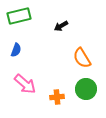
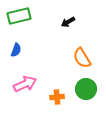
black arrow: moved 7 px right, 4 px up
pink arrow: rotated 65 degrees counterclockwise
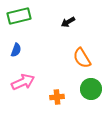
pink arrow: moved 2 px left, 2 px up
green circle: moved 5 px right
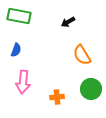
green rectangle: rotated 25 degrees clockwise
orange semicircle: moved 3 px up
pink arrow: rotated 120 degrees clockwise
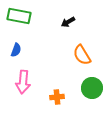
green circle: moved 1 px right, 1 px up
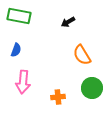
orange cross: moved 1 px right
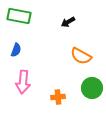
orange semicircle: moved 1 px left, 1 px down; rotated 30 degrees counterclockwise
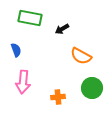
green rectangle: moved 11 px right, 2 px down
black arrow: moved 6 px left, 7 px down
blue semicircle: rotated 40 degrees counterclockwise
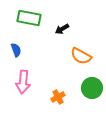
green rectangle: moved 1 px left
orange cross: rotated 24 degrees counterclockwise
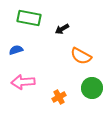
blue semicircle: rotated 88 degrees counterclockwise
pink arrow: rotated 80 degrees clockwise
orange cross: moved 1 px right
